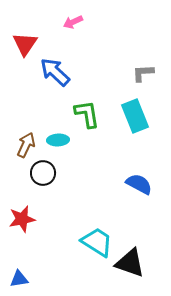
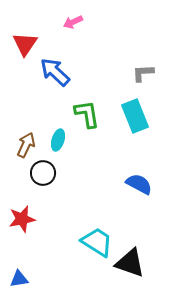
cyan ellipse: rotated 70 degrees counterclockwise
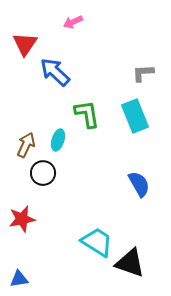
blue semicircle: rotated 32 degrees clockwise
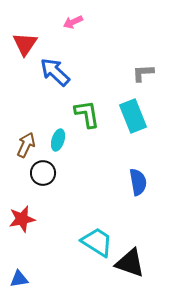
cyan rectangle: moved 2 px left
blue semicircle: moved 1 px left, 2 px up; rotated 20 degrees clockwise
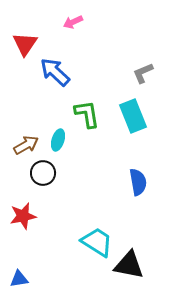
gray L-shape: rotated 20 degrees counterclockwise
brown arrow: rotated 35 degrees clockwise
red star: moved 1 px right, 3 px up
black triangle: moved 1 px left, 2 px down; rotated 8 degrees counterclockwise
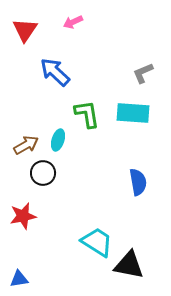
red triangle: moved 14 px up
cyan rectangle: moved 3 px up; rotated 64 degrees counterclockwise
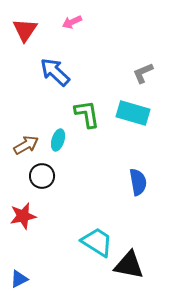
pink arrow: moved 1 px left
cyan rectangle: rotated 12 degrees clockwise
black circle: moved 1 px left, 3 px down
blue triangle: rotated 18 degrees counterclockwise
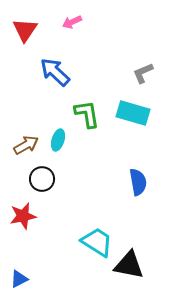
black circle: moved 3 px down
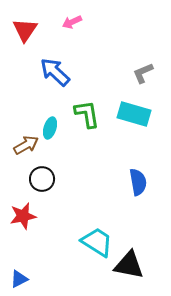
cyan rectangle: moved 1 px right, 1 px down
cyan ellipse: moved 8 px left, 12 px up
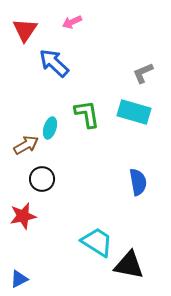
blue arrow: moved 1 px left, 9 px up
cyan rectangle: moved 2 px up
